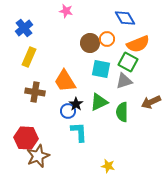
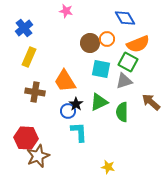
brown arrow: rotated 66 degrees clockwise
yellow star: moved 1 px down
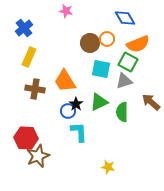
brown cross: moved 3 px up
